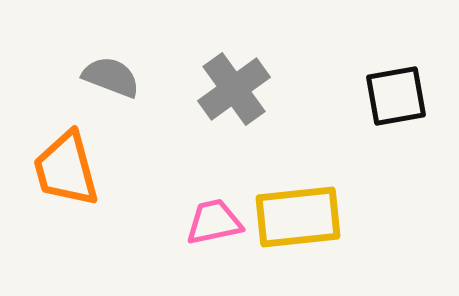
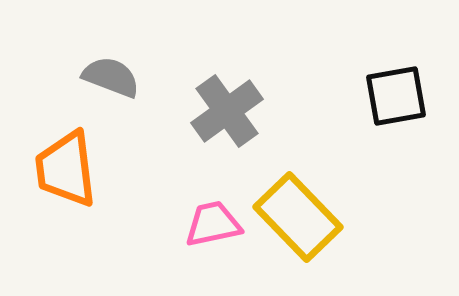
gray cross: moved 7 px left, 22 px down
orange trapezoid: rotated 8 degrees clockwise
yellow rectangle: rotated 52 degrees clockwise
pink trapezoid: moved 1 px left, 2 px down
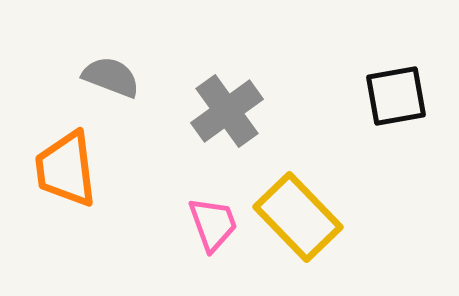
pink trapezoid: rotated 82 degrees clockwise
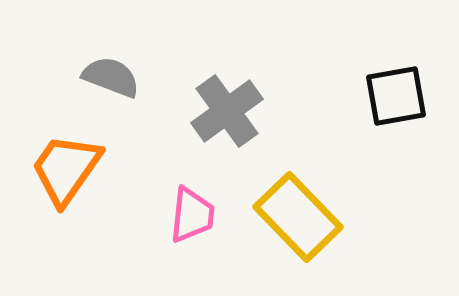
orange trapezoid: rotated 42 degrees clockwise
pink trapezoid: moved 21 px left, 9 px up; rotated 26 degrees clockwise
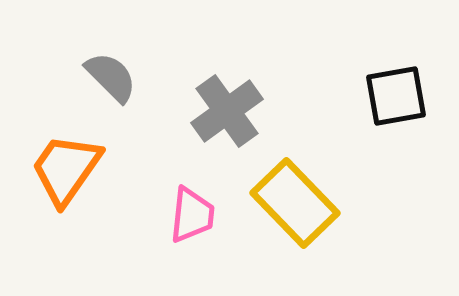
gray semicircle: rotated 24 degrees clockwise
yellow rectangle: moved 3 px left, 14 px up
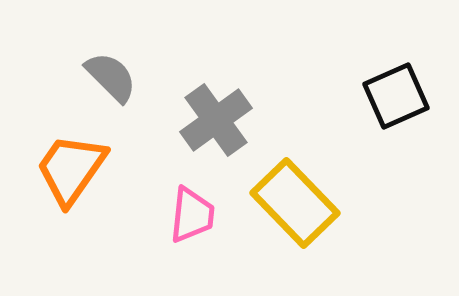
black square: rotated 14 degrees counterclockwise
gray cross: moved 11 px left, 9 px down
orange trapezoid: moved 5 px right
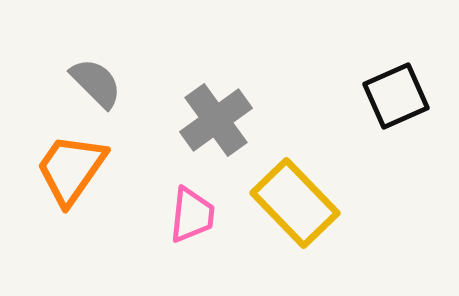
gray semicircle: moved 15 px left, 6 px down
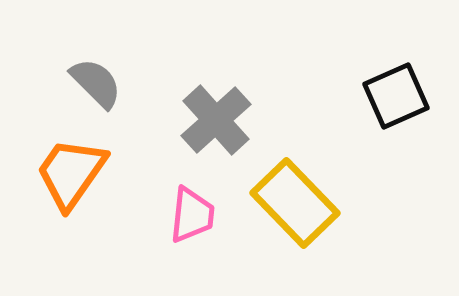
gray cross: rotated 6 degrees counterclockwise
orange trapezoid: moved 4 px down
